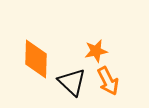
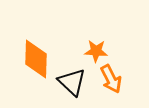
orange star: rotated 15 degrees clockwise
orange arrow: moved 3 px right, 2 px up
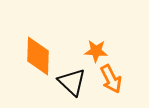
orange diamond: moved 2 px right, 3 px up
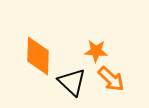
orange arrow: rotated 20 degrees counterclockwise
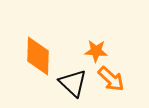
black triangle: moved 1 px right, 1 px down
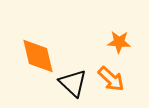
orange star: moved 23 px right, 9 px up
orange diamond: rotated 15 degrees counterclockwise
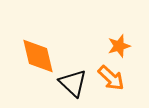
orange star: moved 4 px down; rotated 20 degrees counterclockwise
orange arrow: moved 1 px up
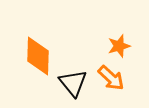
orange diamond: rotated 15 degrees clockwise
black triangle: rotated 8 degrees clockwise
